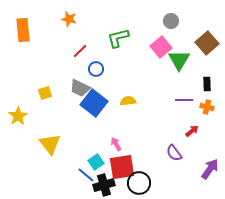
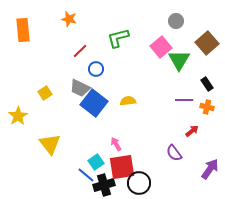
gray circle: moved 5 px right
black rectangle: rotated 32 degrees counterclockwise
yellow square: rotated 16 degrees counterclockwise
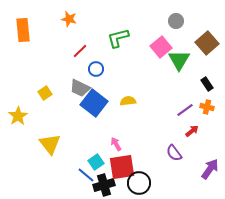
purple line: moved 1 px right, 10 px down; rotated 36 degrees counterclockwise
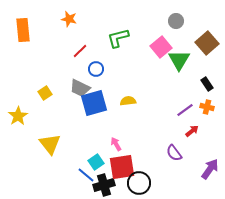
blue square: rotated 36 degrees clockwise
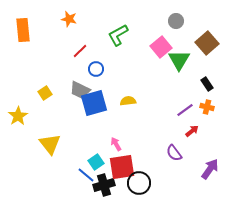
green L-shape: moved 3 px up; rotated 15 degrees counterclockwise
gray trapezoid: moved 2 px down
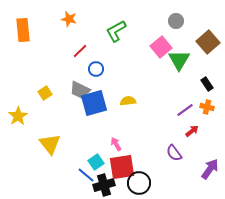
green L-shape: moved 2 px left, 4 px up
brown square: moved 1 px right, 1 px up
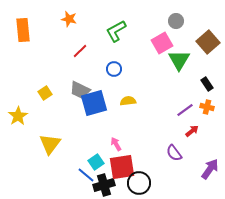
pink square: moved 1 px right, 4 px up; rotated 10 degrees clockwise
blue circle: moved 18 px right
yellow triangle: rotated 15 degrees clockwise
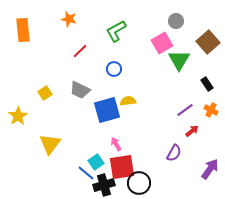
blue square: moved 13 px right, 7 px down
orange cross: moved 4 px right, 3 px down; rotated 16 degrees clockwise
purple semicircle: rotated 114 degrees counterclockwise
blue line: moved 2 px up
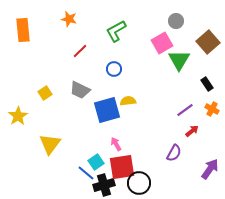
orange cross: moved 1 px right, 1 px up
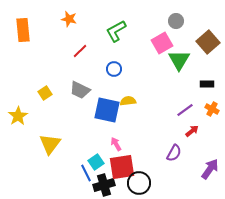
black rectangle: rotated 56 degrees counterclockwise
blue square: rotated 28 degrees clockwise
blue line: rotated 24 degrees clockwise
